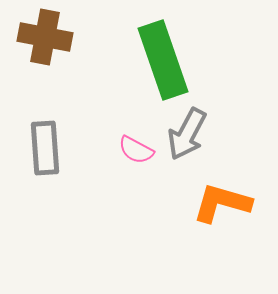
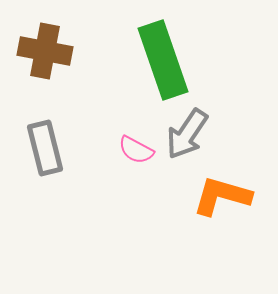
brown cross: moved 14 px down
gray arrow: rotated 6 degrees clockwise
gray rectangle: rotated 10 degrees counterclockwise
orange L-shape: moved 7 px up
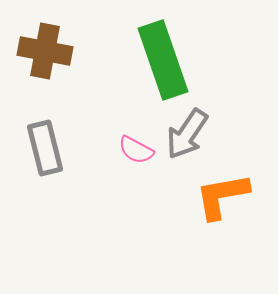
orange L-shape: rotated 26 degrees counterclockwise
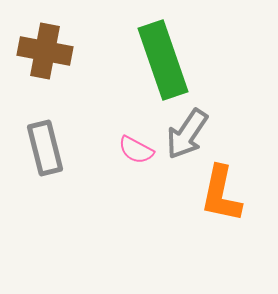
orange L-shape: moved 1 px left, 2 px up; rotated 68 degrees counterclockwise
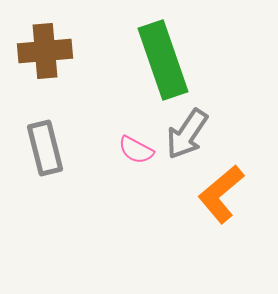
brown cross: rotated 16 degrees counterclockwise
orange L-shape: rotated 38 degrees clockwise
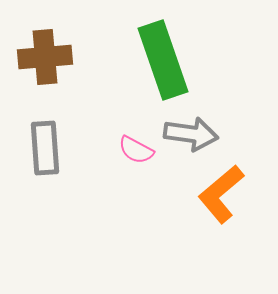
brown cross: moved 6 px down
gray arrow: moved 4 px right; rotated 116 degrees counterclockwise
gray rectangle: rotated 10 degrees clockwise
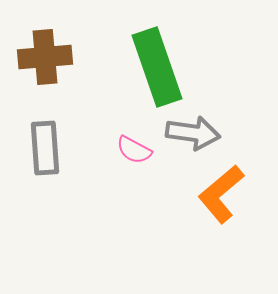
green rectangle: moved 6 px left, 7 px down
gray arrow: moved 2 px right, 1 px up
pink semicircle: moved 2 px left
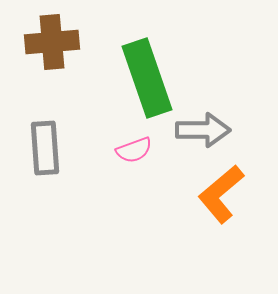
brown cross: moved 7 px right, 15 px up
green rectangle: moved 10 px left, 11 px down
gray arrow: moved 10 px right, 3 px up; rotated 8 degrees counterclockwise
pink semicircle: rotated 48 degrees counterclockwise
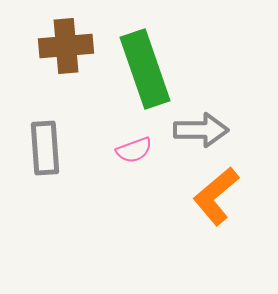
brown cross: moved 14 px right, 4 px down
green rectangle: moved 2 px left, 9 px up
gray arrow: moved 2 px left
orange L-shape: moved 5 px left, 2 px down
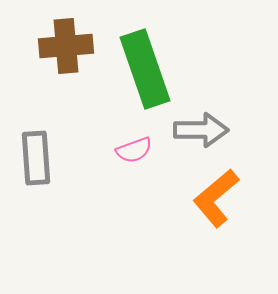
gray rectangle: moved 9 px left, 10 px down
orange L-shape: moved 2 px down
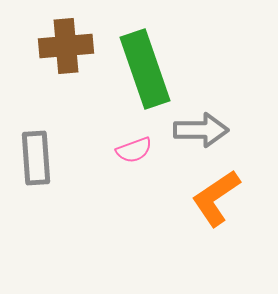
orange L-shape: rotated 6 degrees clockwise
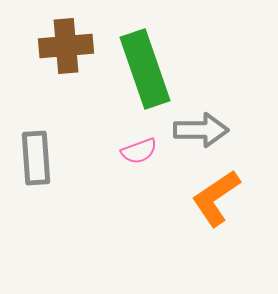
pink semicircle: moved 5 px right, 1 px down
